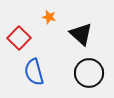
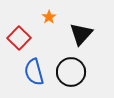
orange star: rotated 24 degrees clockwise
black triangle: rotated 30 degrees clockwise
black circle: moved 18 px left, 1 px up
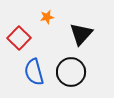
orange star: moved 2 px left; rotated 24 degrees clockwise
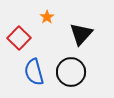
orange star: rotated 24 degrees counterclockwise
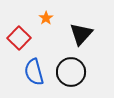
orange star: moved 1 px left, 1 px down
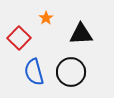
black triangle: rotated 45 degrees clockwise
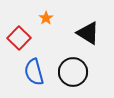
black triangle: moved 7 px right, 1 px up; rotated 35 degrees clockwise
black circle: moved 2 px right
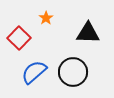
black triangle: rotated 30 degrees counterclockwise
blue semicircle: rotated 64 degrees clockwise
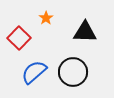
black triangle: moved 3 px left, 1 px up
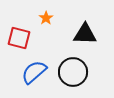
black triangle: moved 2 px down
red square: rotated 30 degrees counterclockwise
